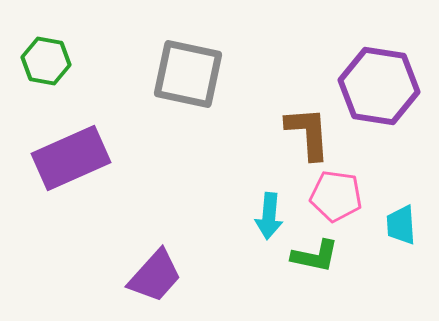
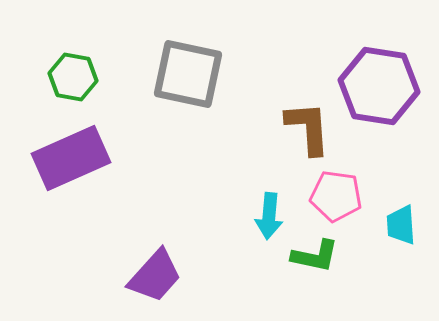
green hexagon: moved 27 px right, 16 px down
brown L-shape: moved 5 px up
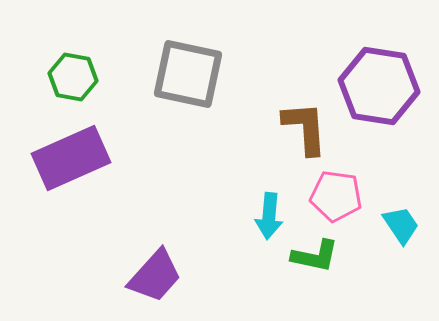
brown L-shape: moved 3 px left
cyan trapezoid: rotated 150 degrees clockwise
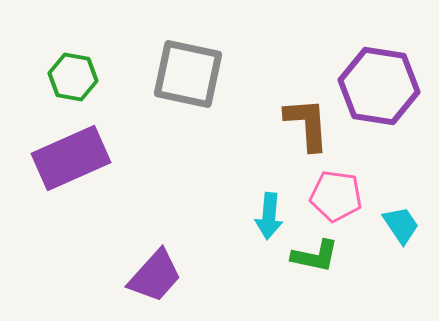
brown L-shape: moved 2 px right, 4 px up
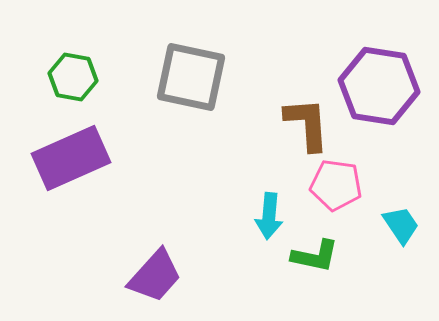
gray square: moved 3 px right, 3 px down
pink pentagon: moved 11 px up
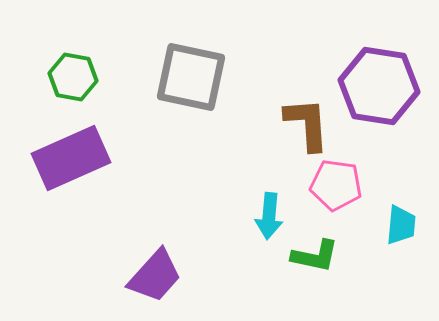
cyan trapezoid: rotated 39 degrees clockwise
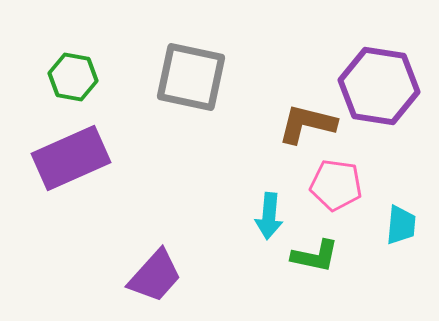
brown L-shape: rotated 72 degrees counterclockwise
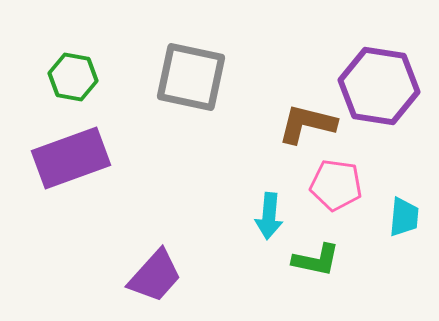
purple rectangle: rotated 4 degrees clockwise
cyan trapezoid: moved 3 px right, 8 px up
green L-shape: moved 1 px right, 4 px down
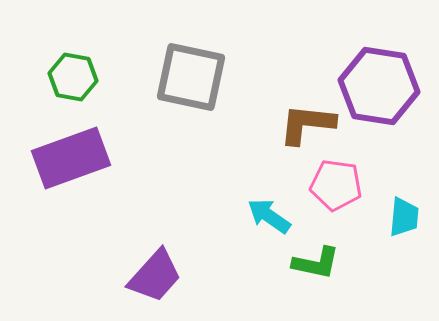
brown L-shape: rotated 8 degrees counterclockwise
cyan arrow: rotated 120 degrees clockwise
green L-shape: moved 3 px down
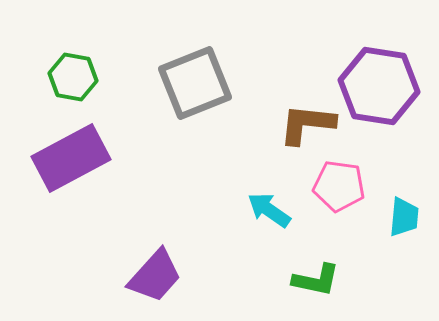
gray square: moved 4 px right, 6 px down; rotated 34 degrees counterclockwise
purple rectangle: rotated 8 degrees counterclockwise
pink pentagon: moved 3 px right, 1 px down
cyan arrow: moved 6 px up
green L-shape: moved 17 px down
